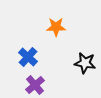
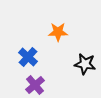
orange star: moved 2 px right, 5 px down
black star: moved 1 px down
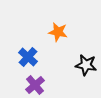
orange star: rotated 12 degrees clockwise
black star: moved 1 px right, 1 px down
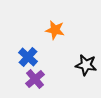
orange star: moved 3 px left, 2 px up
purple cross: moved 6 px up
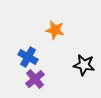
blue cross: rotated 12 degrees counterclockwise
black star: moved 2 px left
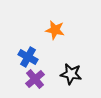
black star: moved 13 px left, 9 px down
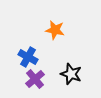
black star: rotated 10 degrees clockwise
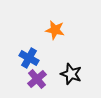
blue cross: moved 1 px right, 1 px down
purple cross: moved 2 px right
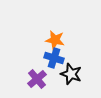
orange star: moved 10 px down
blue cross: moved 25 px right; rotated 12 degrees counterclockwise
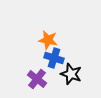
orange star: moved 7 px left
purple cross: rotated 12 degrees counterclockwise
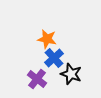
orange star: moved 1 px left, 1 px up
blue cross: rotated 30 degrees clockwise
